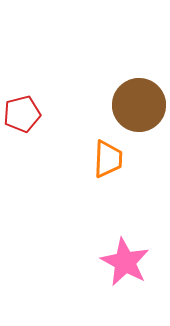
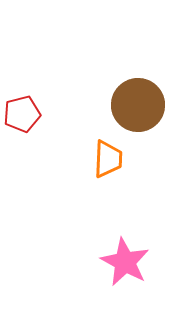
brown circle: moved 1 px left
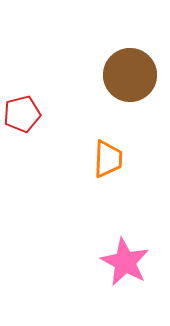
brown circle: moved 8 px left, 30 px up
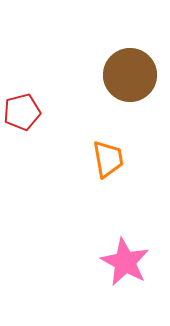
red pentagon: moved 2 px up
orange trapezoid: rotated 12 degrees counterclockwise
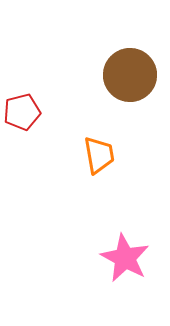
orange trapezoid: moved 9 px left, 4 px up
pink star: moved 4 px up
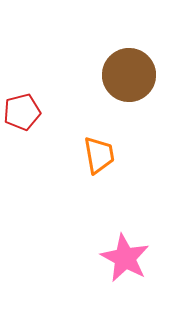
brown circle: moved 1 px left
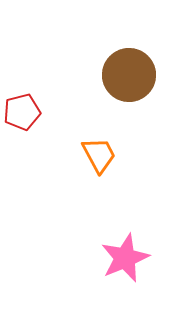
orange trapezoid: rotated 18 degrees counterclockwise
pink star: rotated 21 degrees clockwise
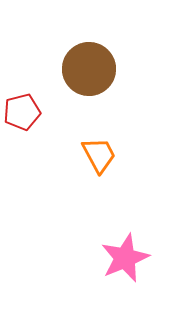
brown circle: moved 40 px left, 6 px up
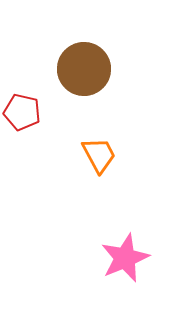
brown circle: moved 5 px left
red pentagon: rotated 27 degrees clockwise
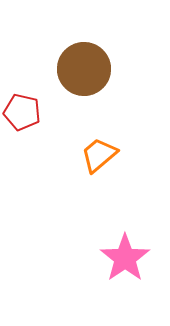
orange trapezoid: rotated 102 degrees counterclockwise
pink star: rotated 12 degrees counterclockwise
